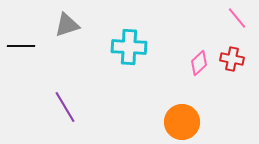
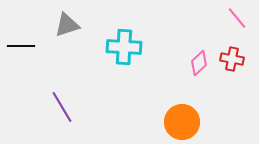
cyan cross: moved 5 px left
purple line: moved 3 px left
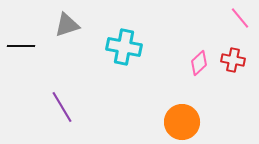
pink line: moved 3 px right
cyan cross: rotated 8 degrees clockwise
red cross: moved 1 px right, 1 px down
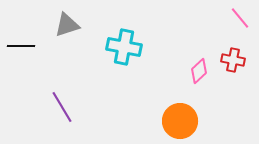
pink diamond: moved 8 px down
orange circle: moved 2 px left, 1 px up
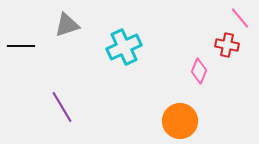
cyan cross: rotated 36 degrees counterclockwise
red cross: moved 6 px left, 15 px up
pink diamond: rotated 25 degrees counterclockwise
